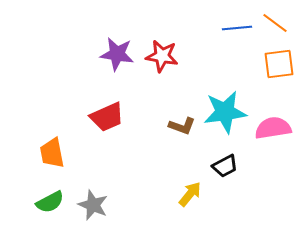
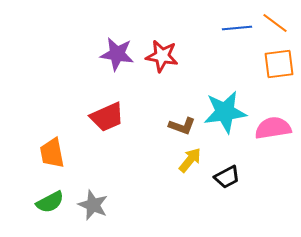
black trapezoid: moved 2 px right, 11 px down
yellow arrow: moved 34 px up
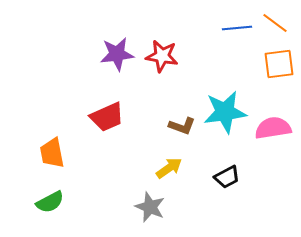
purple star: rotated 16 degrees counterclockwise
yellow arrow: moved 21 px left, 8 px down; rotated 16 degrees clockwise
gray star: moved 57 px right, 2 px down
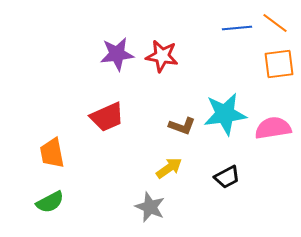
cyan star: moved 2 px down
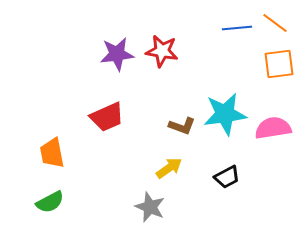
red star: moved 5 px up
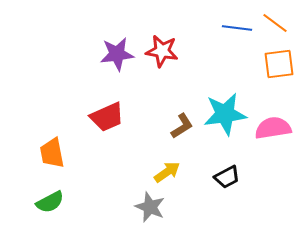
blue line: rotated 12 degrees clockwise
brown L-shape: rotated 52 degrees counterclockwise
yellow arrow: moved 2 px left, 4 px down
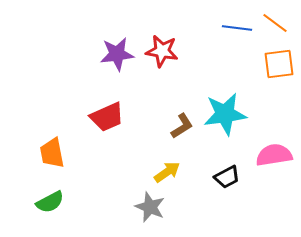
pink semicircle: moved 1 px right, 27 px down
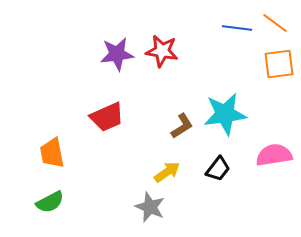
black trapezoid: moved 9 px left, 8 px up; rotated 24 degrees counterclockwise
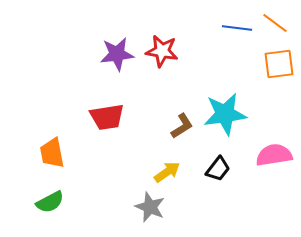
red trapezoid: rotated 15 degrees clockwise
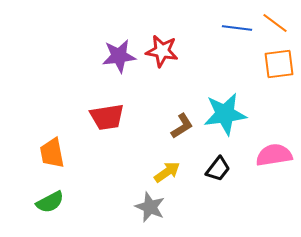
purple star: moved 2 px right, 2 px down
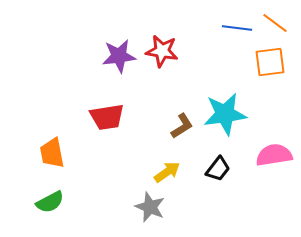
orange square: moved 9 px left, 2 px up
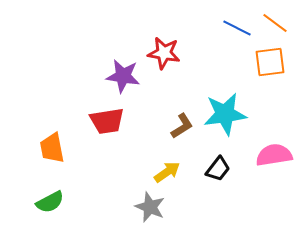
blue line: rotated 20 degrees clockwise
red star: moved 2 px right, 2 px down
purple star: moved 4 px right, 20 px down; rotated 16 degrees clockwise
red trapezoid: moved 4 px down
orange trapezoid: moved 5 px up
